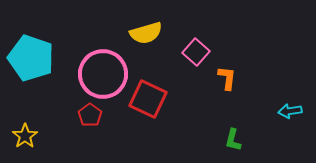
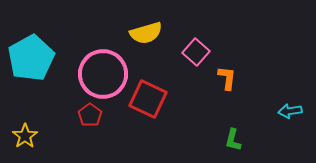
cyan pentagon: rotated 24 degrees clockwise
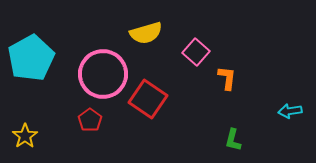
red square: rotated 9 degrees clockwise
red pentagon: moved 5 px down
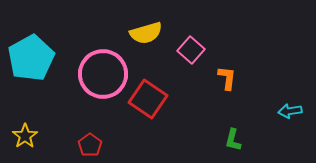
pink square: moved 5 px left, 2 px up
red pentagon: moved 25 px down
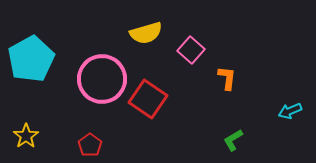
cyan pentagon: moved 1 px down
pink circle: moved 1 px left, 5 px down
cyan arrow: rotated 15 degrees counterclockwise
yellow star: moved 1 px right
green L-shape: rotated 45 degrees clockwise
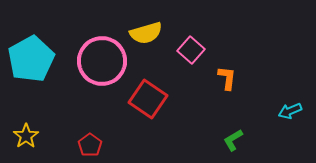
pink circle: moved 18 px up
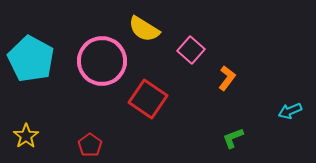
yellow semicircle: moved 2 px left, 4 px up; rotated 48 degrees clockwise
cyan pentagon: rotated 15 degrees counterclockwise
orange L-shape: rotated 30 degrees clockwise
green L-shape: moved 2 px up; rotated 10 degrees clockwise
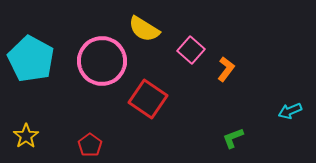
orange L-shape: moved 1 px left, 9 px up
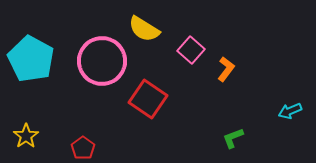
red pentagon: moved 7 px left, 3 px down
